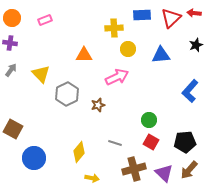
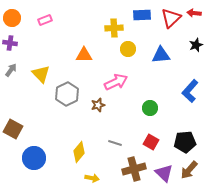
pink arrow: moved 1 px left, 5 px down
green circle: moved 1 px right, 12 px up
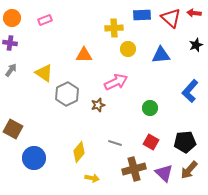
red triangle: rotated 35 degrees counterclockwise
yellow triangle: moved 3 px right, 1 px up; rotated 12 degrees counterclockwise
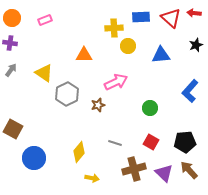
blue rectangle: moved 1 px left, 2 px down
yellow circle: moved 3 px up
brown arrow: rotated 96 degrees clockwise
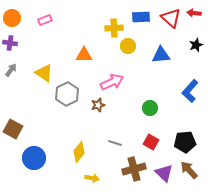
pink arrow: moved 4 px left
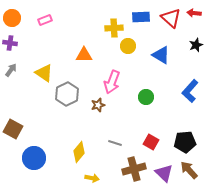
blue triangle: rotated 36 degrees clockwise
pink arrow: rotated 135 degrees clockwise
green circle: moved 4 px left, 11 px up
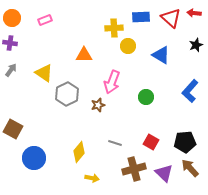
brown arrow: moved 1 px right, 2 px up
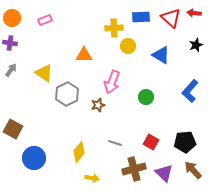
brown arrow: moved 3 px right, 2 px down
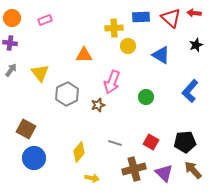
yellow triangle: moved 4 px left; rotated 18 degrees clockwise
brown square: moved 13 px right
